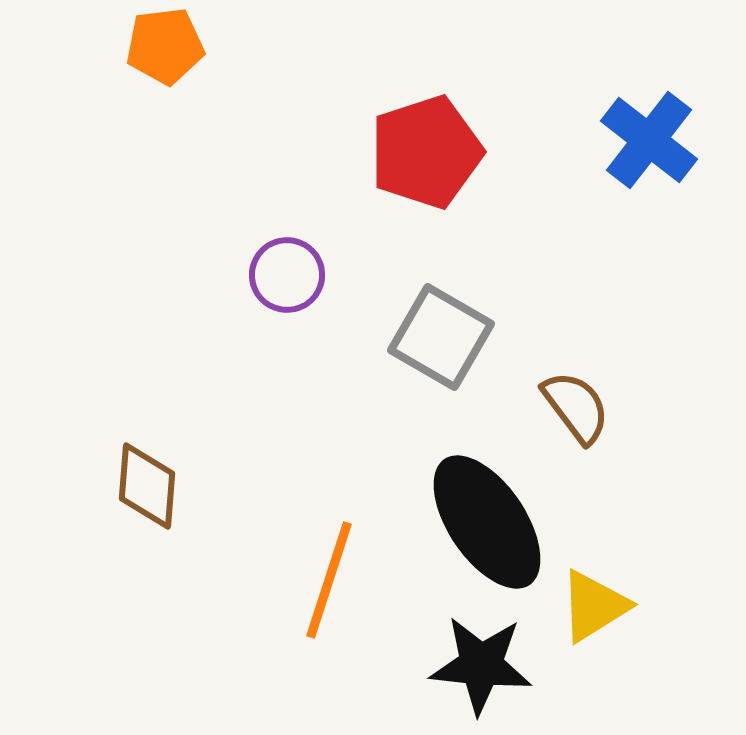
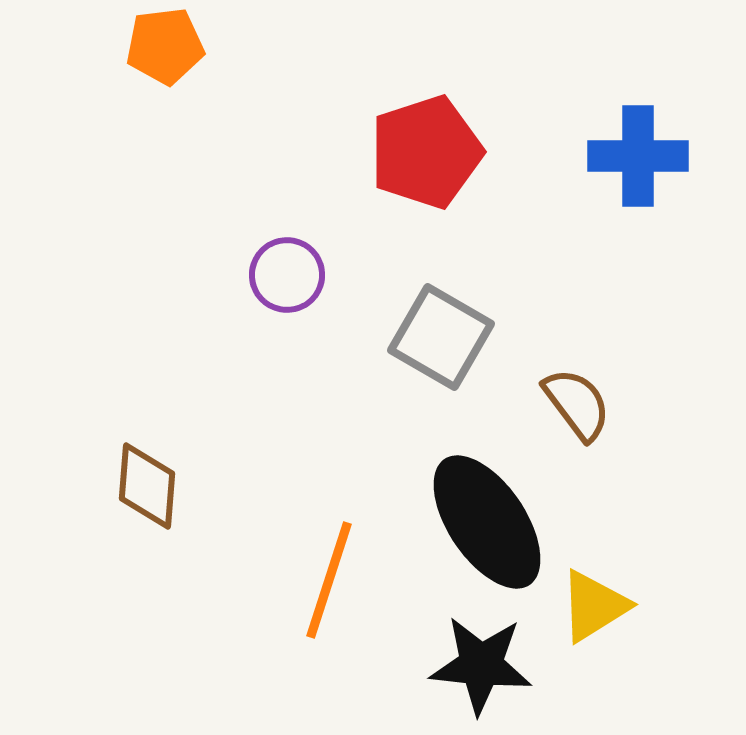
blue cross: moved 11 px left, 16 px down; rotated 38 degrees counterclockwise
brown semicircle: moved 1 px right, 3 px up
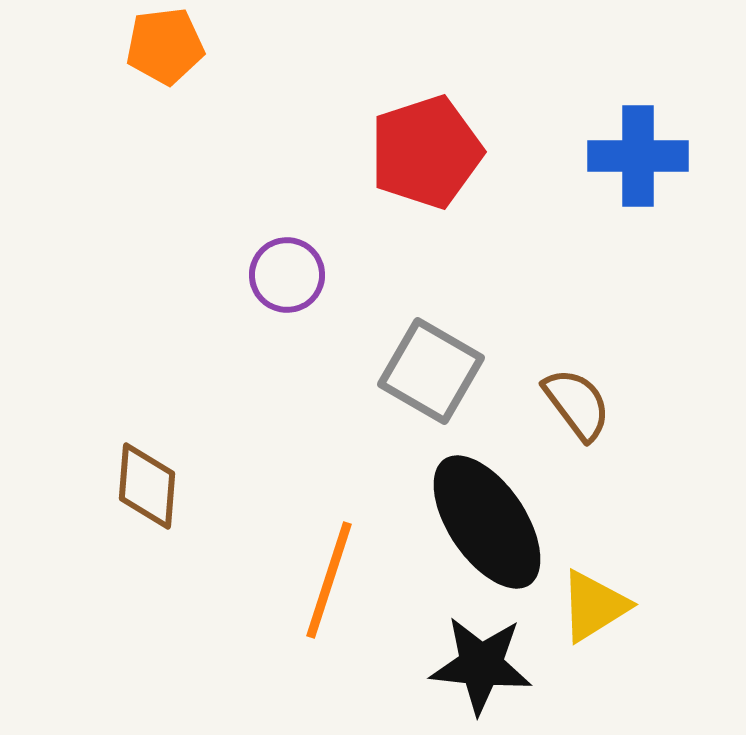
gray square: moved 10 px left, 34 px down
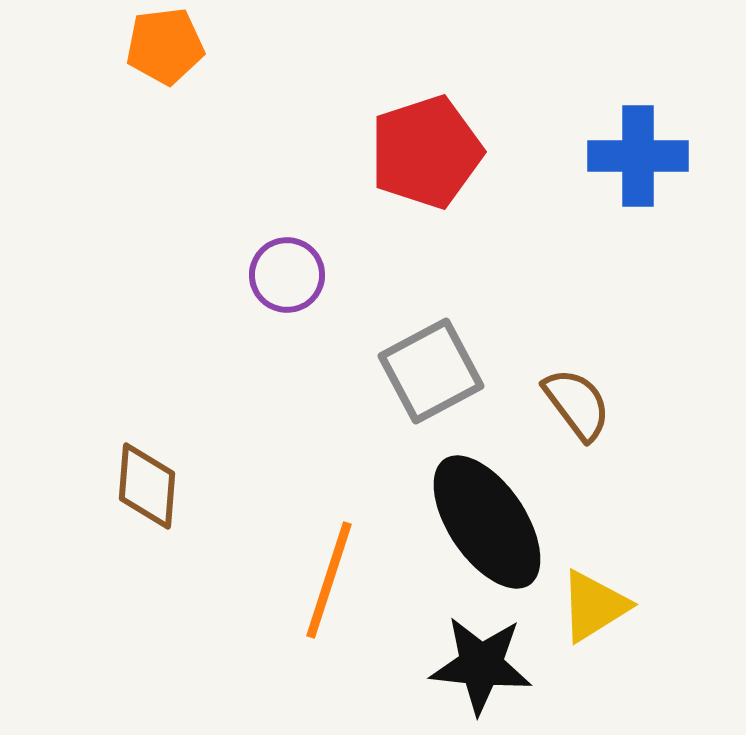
gray square: rotated 32 degrees clockwise
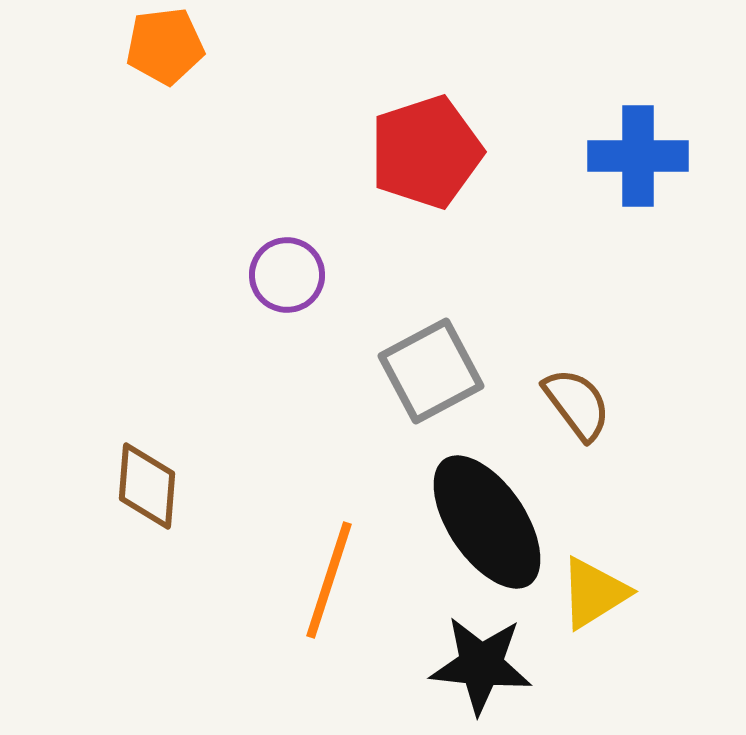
yellow triangle: moved 13 px up
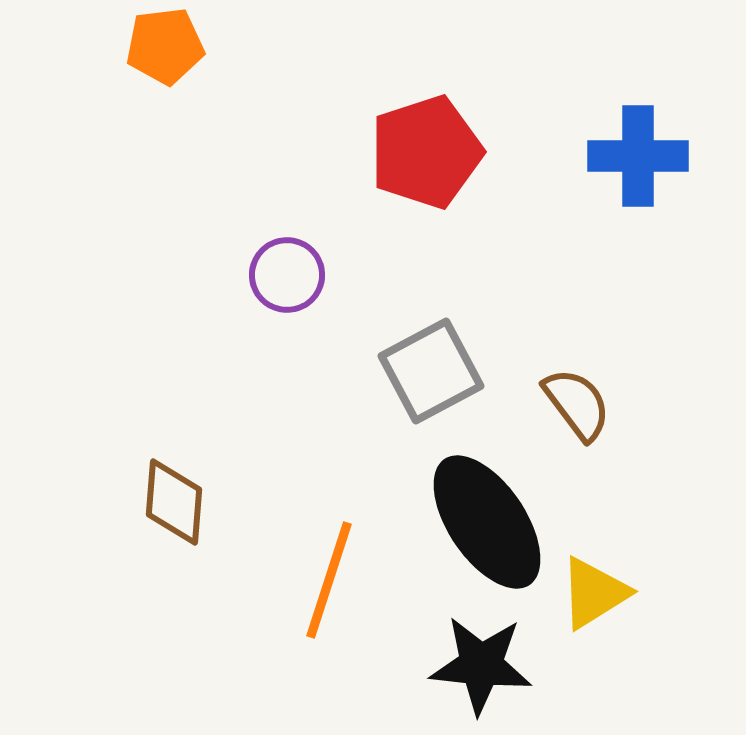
brown diamond: moved 27 px right, 16 px down
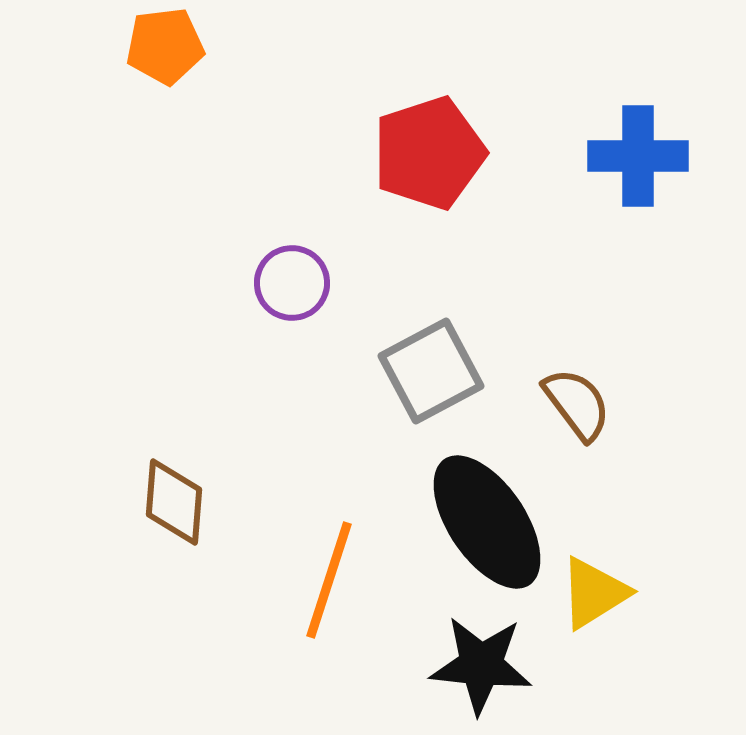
red pentagon: moved 3 px right, 1 px down
purple circle: moved 5 px right, 8 px down
